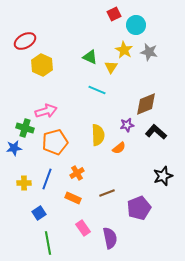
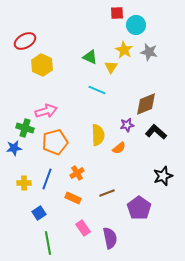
red square: moved 3 px right, 1 px up; rotated 24 degrees clockwise
purple pentagon: rotated 15 degrees counterclockwise
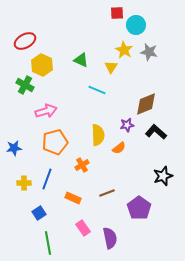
green triangle: moved 9 px left, 3 px down
green cross: moved 43 px up; rotated 12 degrees clockwise
orange cross: moved 5 px right, 8 px up
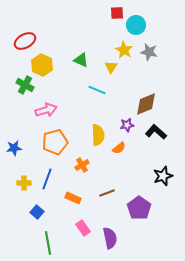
pink arrow: moved 1 px up
blue square: moved 2 px left, 1 px up; rotated 16 degrees counterclockwise
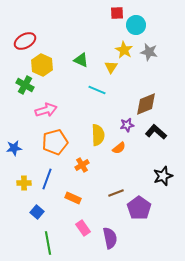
brown line: moved 9 px right
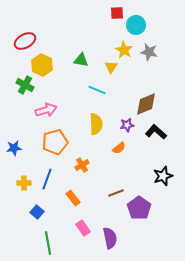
green triangle: rotated 14 degrees counterclockwise
yellow semicircle: moved 2 px left, 11 px up
orange rectangle: rotated 28 degrees clockwise
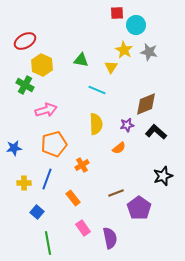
orange pentagon: moved 1 px left, 2 px down
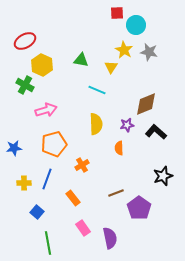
orange semicircle: rotated 128 degrees clockwise
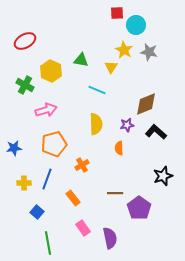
yellow hexagon: moved 9 px right, 6 px down
brown line: moved 1 px left; rotated 21 degrees clockwise
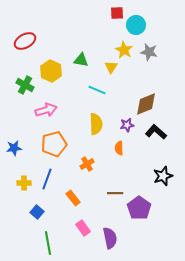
orange cross: moved 5 px right, 1 px up
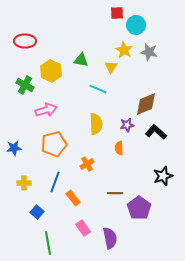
red ellipse: rotated 30 degrees clockwise
cyan line: moved 1 px right, 1 px up
blue line: moved 8 px right, 3 px down
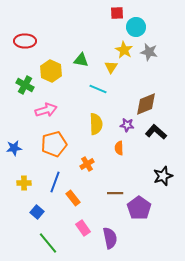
cyan circle: moved 2 px down
purple star: rotated 16 degrees clockwise
green line: rotated 30 degrees counterclockwise
